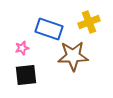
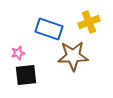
pink star: moved 4 px left, 5 px down
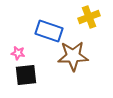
yellow cross: moved 5 px up
blue rectangle: moved 2 px down
pink star: rotated 24 degrees clockwise
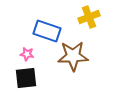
blue rectangle: moved 2 px left
pink star: moved 9 px right, 1 px down
black square: moved 3 px down
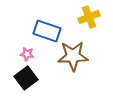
black square: rotated 30 degrees counterclockwise
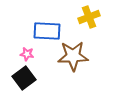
blue rectangle: rotated 16 degrees counterclockwise
black square: moved 2 px left
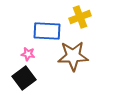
yellow cross: moved 9 px left
pink star: moved 1 px right
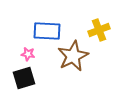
yellow cross: moved 19 px right, 13 px down
brown star: rotated 24 degrees counterclockwise
black square: rotated 20 degrees clockwise
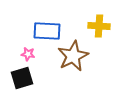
yellow cross: moved 4 px up; rotated 25 degrees clockwise
black square: moved 2 px left
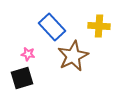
blue rectangle: moved 5 px right, 4 px up; rotated 44 degrees clockwise
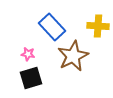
yellow cross: moved 1 px left
black square: moved 9 px right
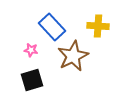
pink star: moved 3 px right, 4 px up
black square: moved 1 px right, 2 px down
